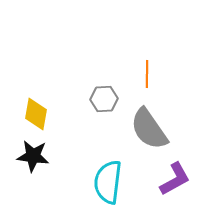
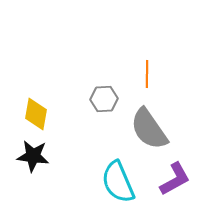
cyan semicircle: moved 10 px right; rotated 30 degrees counterclockwise
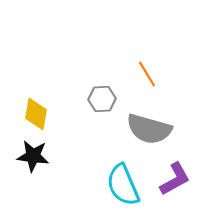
orange line: rotated 32 degrees counterclockwise
gray hexagon: moved 2 px left
gray semicircle: rotated 39 degrees counterclockwise
cyan semicircle: moved 5 px right, 3 px down
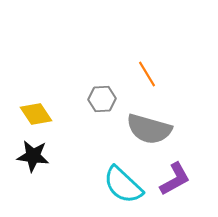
yellow diamond: rotated 44 degrees counterclockwise
cyan semicircle: rotated 24 degrees counterclockwise
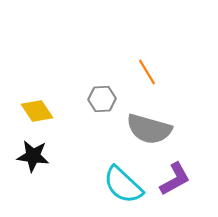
orange line: moved 2 px up
yellow diamond: moved 1 px right, 3 px up
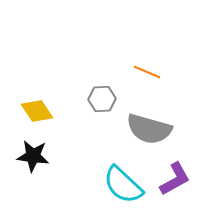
orange line: rotated 36 degrees counterclockwise
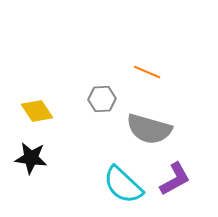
black star: moved 2 px left, 2 px down
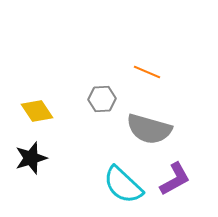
black star: rotated 24 degrees counterclockwise
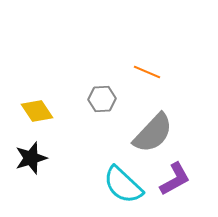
gray semicircle: moved 4 px right, 4 px down; rotated 63 degrees counterclockwise
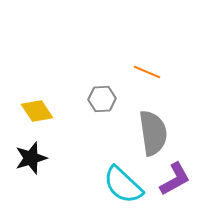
gray semicircle: rotated 51 degrees counterclockwise
